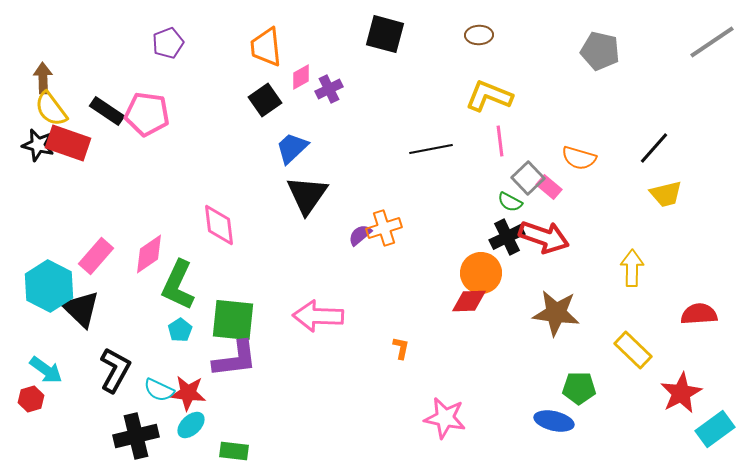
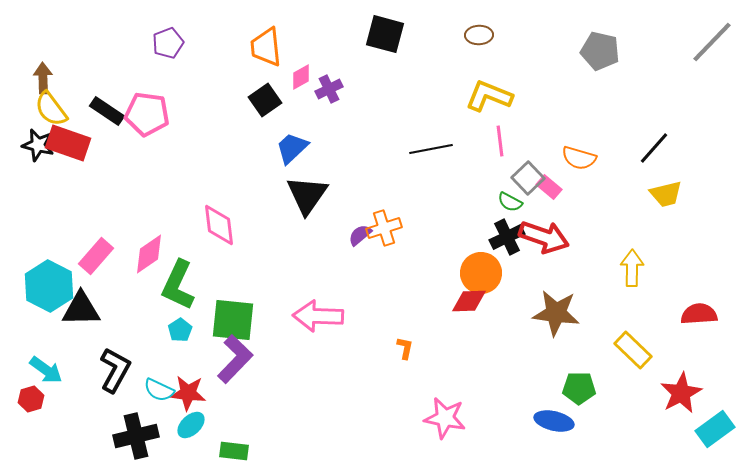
gray line at (712, 42): rotated 12 degrees counterclockwise
black triangle at (81, 309): rotated 45 degrees counterclockwise
orange L-shape at (401, 348): moved 4 px right
purple L-shape at (235, 359): rotated 39 degrees counterclockwise
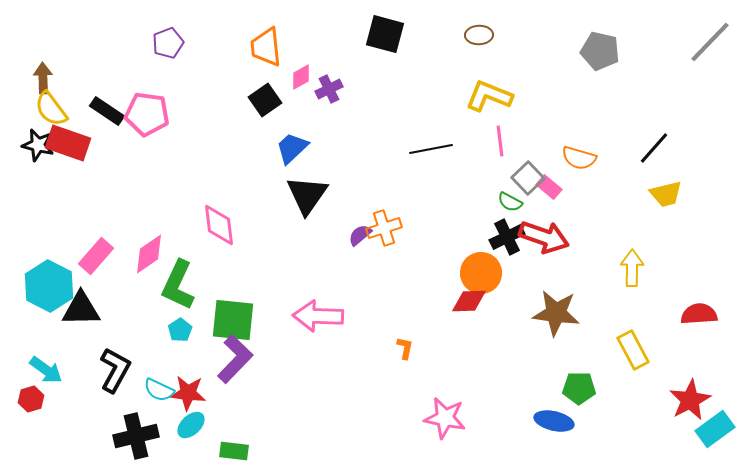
gray line at (712, 42): moved 2 px left
yellow rectangle at (633, 350): rotated 18 degrees clockwise
red star at (681, 393): moved 9 px right, 7 px down
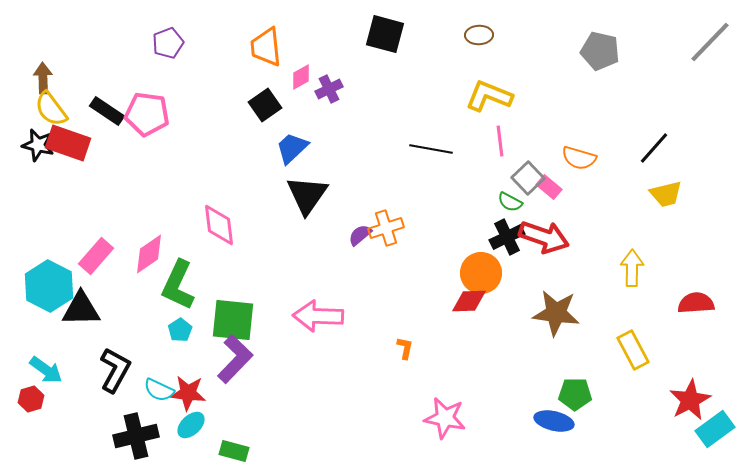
black square at (265, 100): moved 5 px down
black line at (431, 149): rotated 21 degrees clockwise
orange cross at (384, 228): moved 2 px right
red semicircle at (699, 314): moved 3 px left, 11 px up
green pentagon at (579, 388): moved 4 px left, 6 px down
green rectangle at (234, 451): rotated 8 degrees clockwise
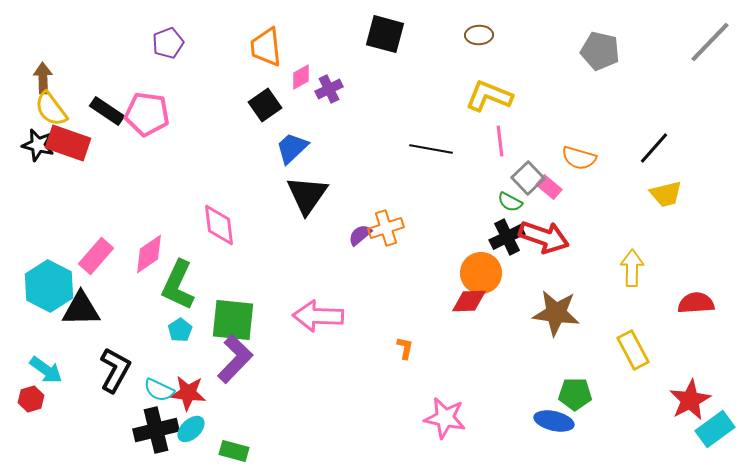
cyan ellipse at (191, 425): moved 4 px down
black cross at (136, 436): moved 20 px right, 6 px up
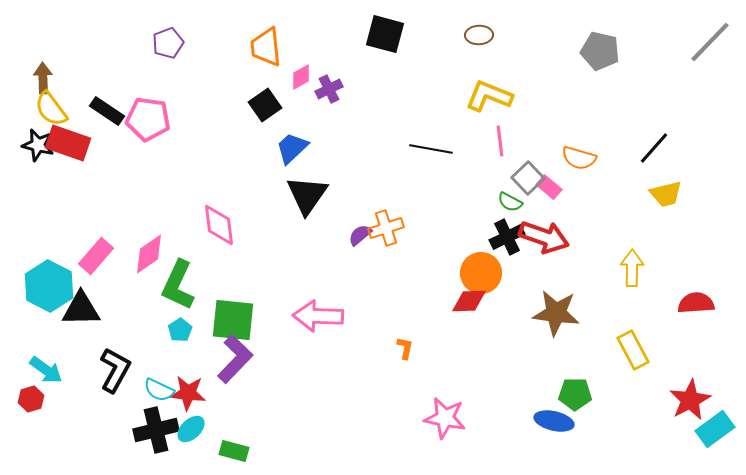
pink pentagon at (147, 114): moved 1 px right, 5 px down
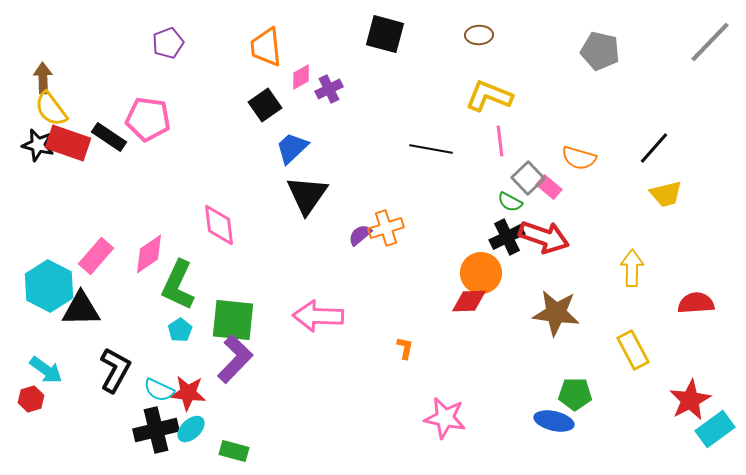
black rectangle at (107, 111): moved 2 px right, 26 px down
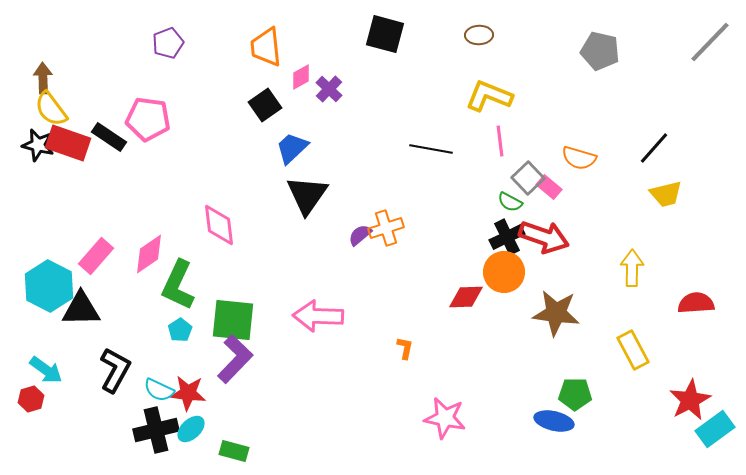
purple cross at (329, 89): rotated 20 degrees counterclockwise
orange circle at (481, 273): moved 23 px right, 1 px up
red diamond at (469, 301): moved 3 px left, 4 px up
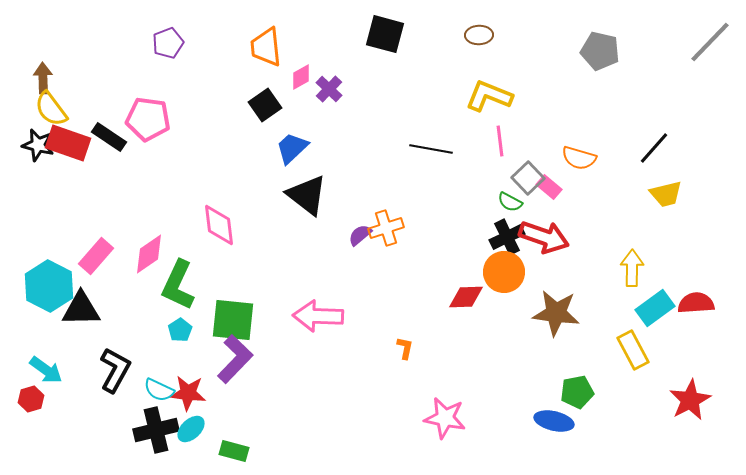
black triangle at (307, 195): rotated 27 degrees counterclockwise
green pentagon at (575, 394): moved 2 px right, 2 px up; rotated 12 degrees counterclockwise
cyan rectangle at (715, 429): moved 60 px left, 121 px up
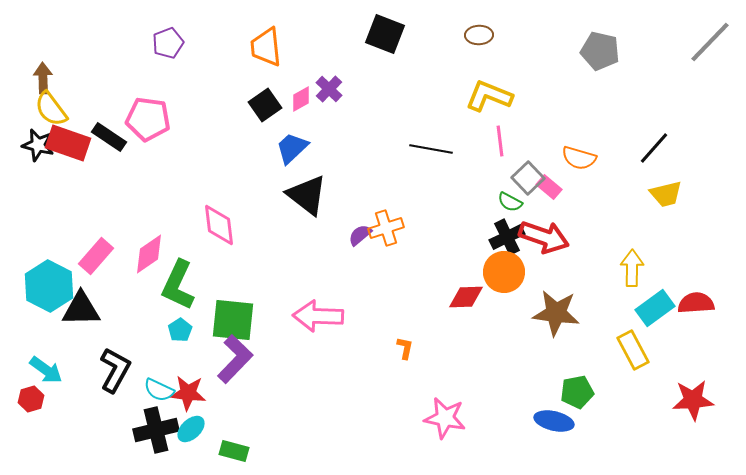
black square at (385, 34): rotated 6 degrees clockwise
pink diamond at (301, 77): moved 22 px down
red star at (690, 400): moved 3 px right; rotated 24 degrees clockwise
